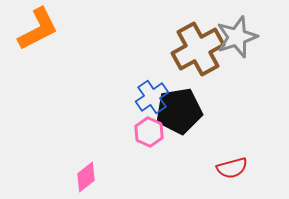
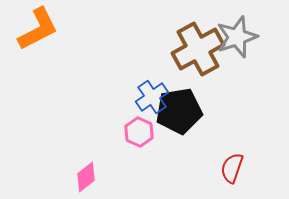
pink hexagon: moved 10 px left
red semicircle: rotated 124 degrees clockwise
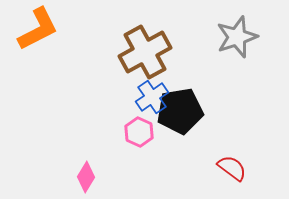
brown cross: moved 53 px left, 3 px down
black pentagon: moved 1 px right
red semicircle: rotated 108 degrees clockwise
pink diamond: rotated 20 degrees counterclockwise
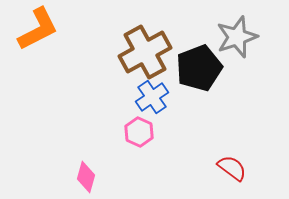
black pentagon: moved 19 px right, 43 px up; rotated 12 degrees counterclockwise
pink diamond: rotated 16 degrees counterclockwise
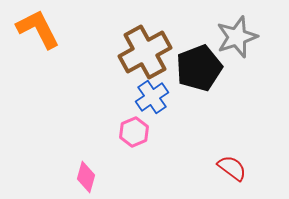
orange L-shape: rotated 90 degrees counterclockwise
pink hexagon: moved 5 px left; rotated 12 degrees clockwise
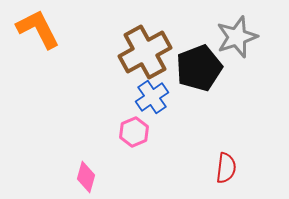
red semicircle: moved 6 px left; rotated 60 degrees clockwise
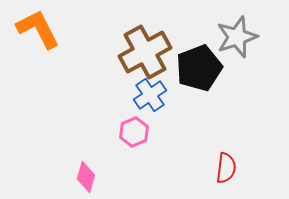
blue cross: moved 2 px left, 2 px up
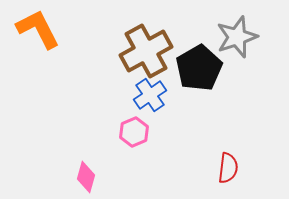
brown cross: moved 1 px right, 1 px up
black pentagon: rotated 9 degrees counterclockwise
red semicircle: moved 2 px right
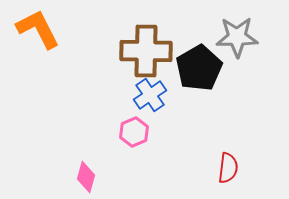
gray star: rotated 18 degrees clockwise
brown cross: rotated 30 degrees clockwise
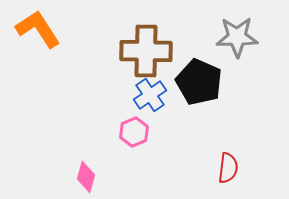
orange L-shape: rotated 6 degrees counterclockwise
black pentagon: moved 14 px down; rotated 18 degrees counterclockwise
